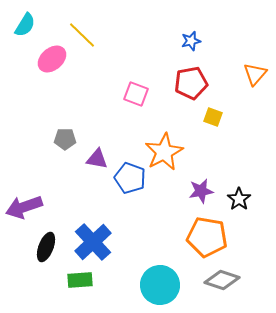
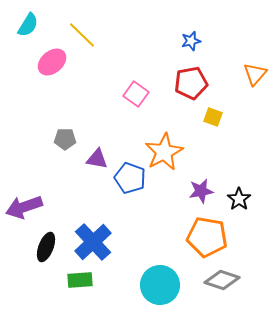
cyan semicircle: moved 3 px right
pink ellipse: moved 3 px down
pink square: rotated 15 degrees clockwise
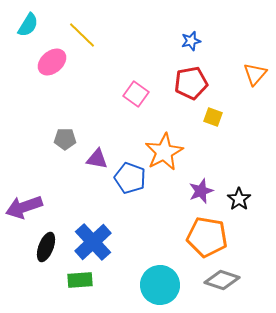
purple star: rotated 10 degrees counterclockwise
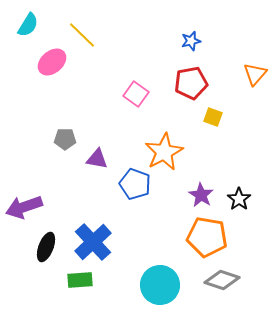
blue pentagon: moved 5 px right, 6 px down
purple star: moved 4 px down; rotated 20 degrees counterclockwise
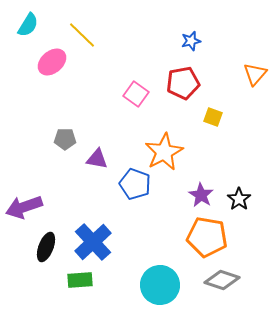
red pentagon: moved 8 px left
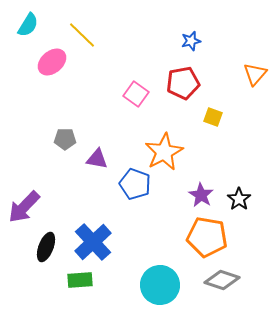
purple arrow: rotated 27 degrees counterclockwise
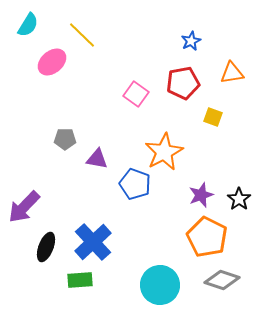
blue star: rotated 12 degrees counterclockwise
orange triangle: moved 23 px left, 1 px up; rotated 40 degrees clockwise
purple star: rotated 20 degrees clockwise
orange pentagon: rotated 18 degrees clockwise
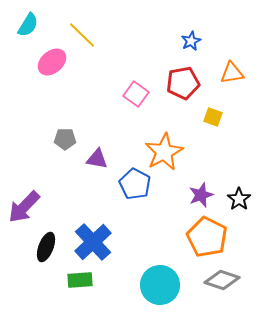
blue pentagon: rotated 8 degrees clockwise
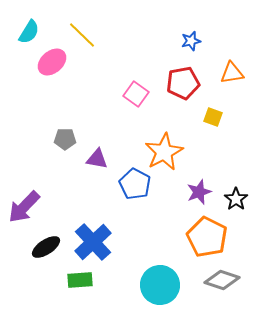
cyan semicircle: moved 1 px right, 7 px down
blue star: rotated 12 degrees clockwise
purple star: moved 2 px left, 3 px up
black star: moved 3 px left
black ellipse: rotated 36 degrees clockwise
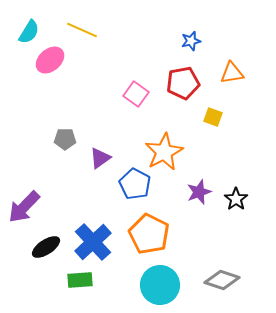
yellow line: moved 5 px up; rotated 20 degrees counterclockwise
pink ellipse: moved 2 px left, 2 px up
purple triangle: moved 3 px right, 1 px up; rotated 45 degrees counterclockwise
orange pentagon: moved 58 px left, 3 px up
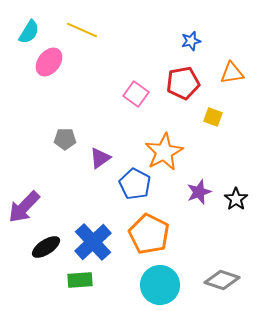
pink ellipse: moved 1 px left, 2 px down; rotated 12 degrees counterclockwise
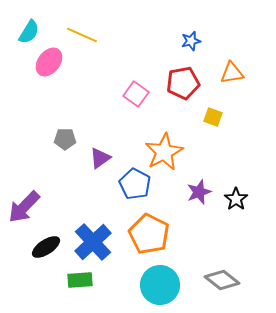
yellow line: moved 5 px down
gray diamond: rotated 20 degrees clockwise
